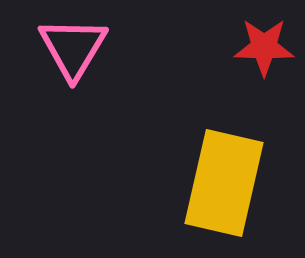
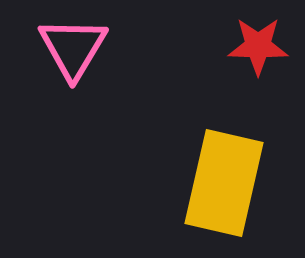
red star: moved 6 px left, 1 px up
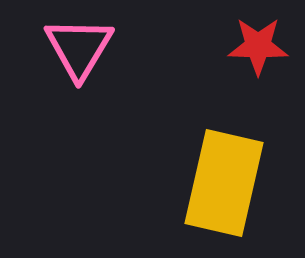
pink triangle: moved 6 px right
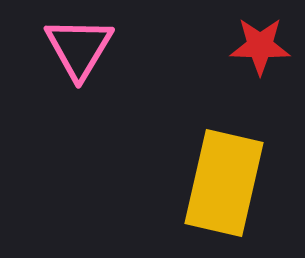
red star: moved 2 px right
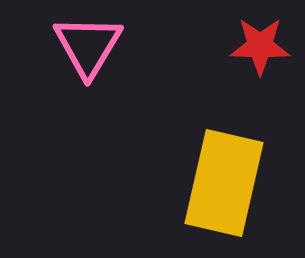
pink triangle: moved 9 px right, 2 px up
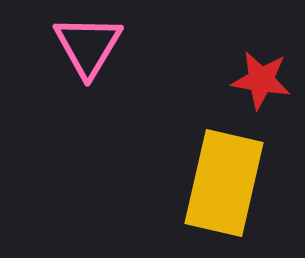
red star: moved 1 px right, 34 px down; rotated 8 degrees clockwise
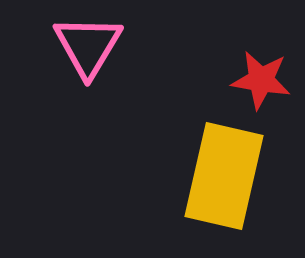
yellow rectangle: moved 7 px up
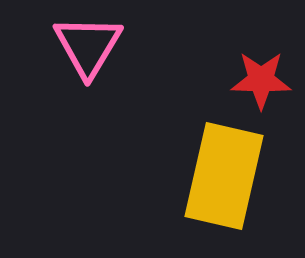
red star: rotated 8 degrees counterclockwise
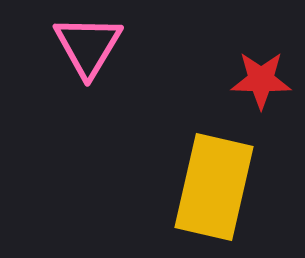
yellow rectangle: moved 10 px left, 11 px down
